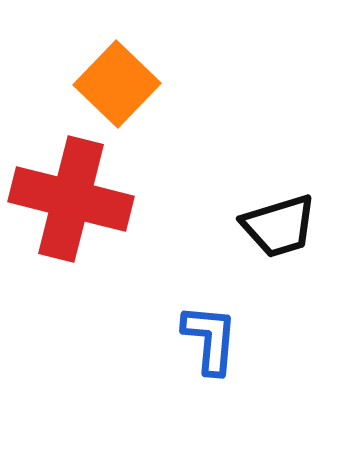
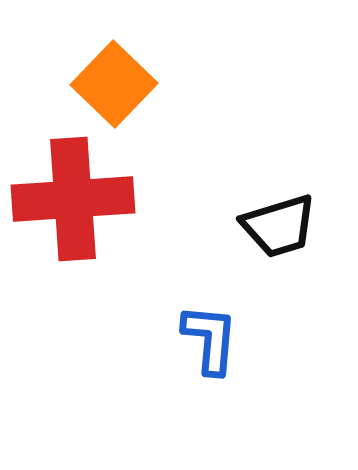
orange square: moved 3 px left
red cross: moved 2 px right; rotated 18 degrees counterclockwise
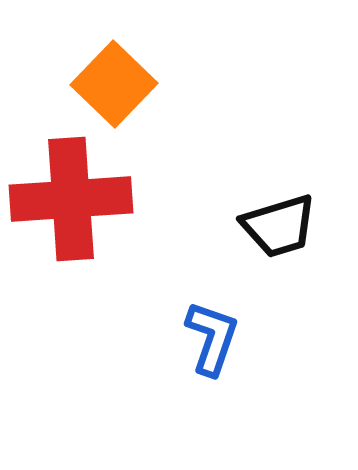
red cross: moved 2 px left
blue L-shape: moved 2 px right, 1 px up; rotated 14 degrees clockwise
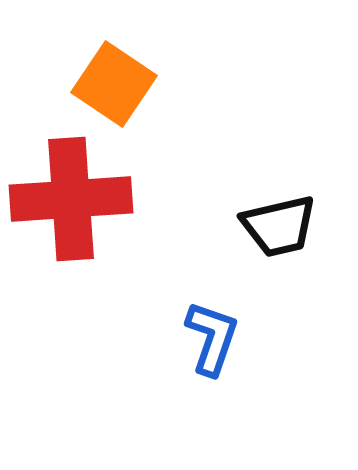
orange square: rotated 10 degrees counterclockwise
black trapezoid: rotated 4 degrees clockwise
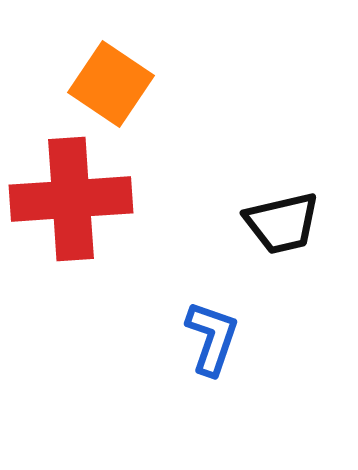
orange square: moved 3 px left
black trapezoid: moved 3 px right, 3 px up
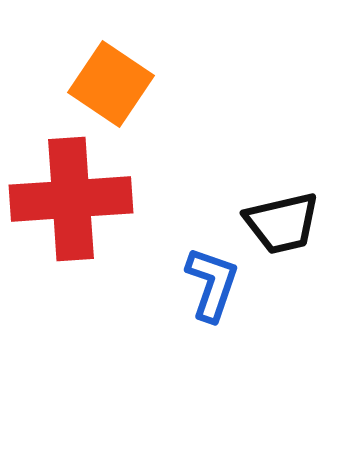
blue L-shape: moved 54 px up
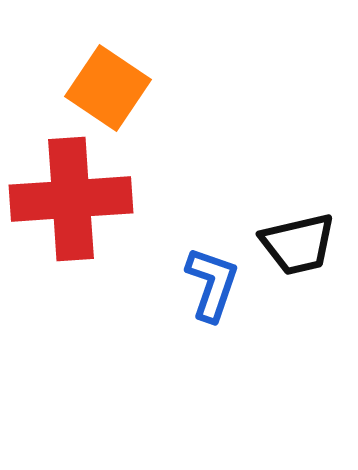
orange square: moved 3 px left, 4 px down
black trapezoid: moved 16 px right, 21 px down
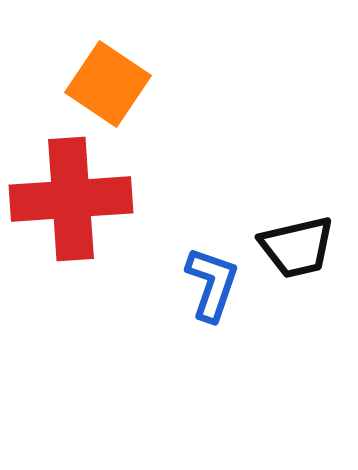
orange square: moved 4 px up
black trapezoid: moved 1 px left, 3 px down
